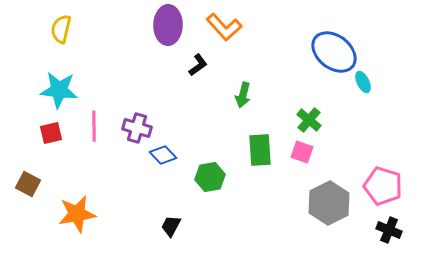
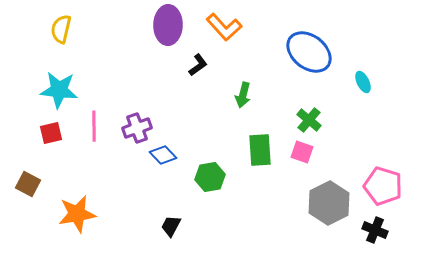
blue ellipse: moved 25 px left
purple cross: rotated 36 degrees counterclockwise
black cross: moved 14 px left
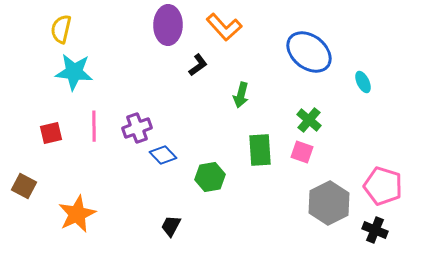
cyan star: moved 15 px right, 18 px up
green arrow: moved 2 px left
brown square: moved 4 px left, 2 px down
orange star: rotated 15 degrees counterclockwise
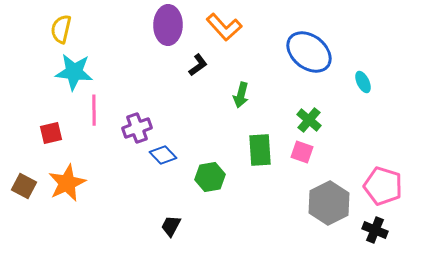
pink line: moved 16 px up
orange star: moved 10 px left, 31 px up
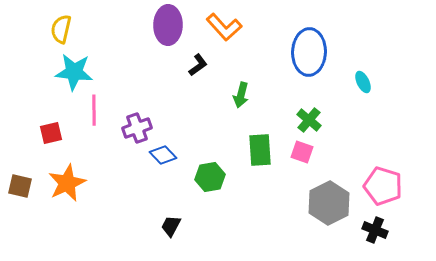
blue ellipse: rotated 54 degrees clockwise
brown square: moved 4 px left; rotated 15 degrees counterclockwise
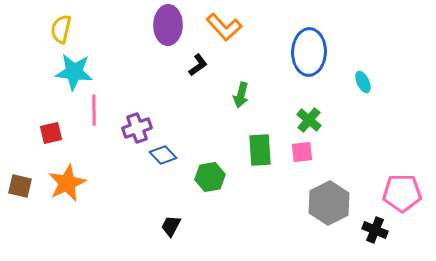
pink square: rotated 25 degrees counterclockwise
pink pentagon: moved 19 px right, 7 px down; rotated 18 degrees counterclockwise
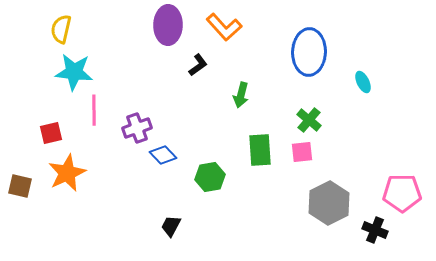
orange star: moved 10 px up
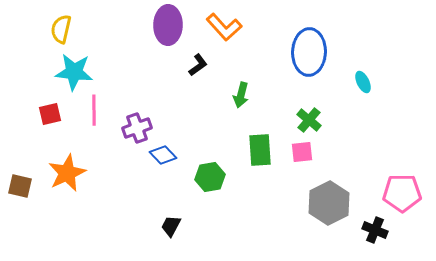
red square: moved 1 px left, 19 px up
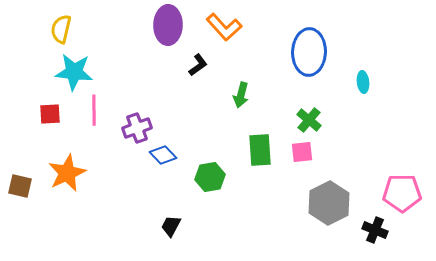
cyan ellipse: rotated 20 degrees clockwise
red square: rotated 10 degrees clockwise
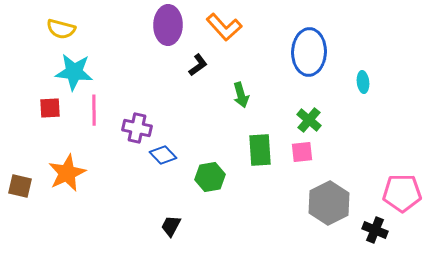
yellow semicircle: rotated 88 degrees counterclockwise
green arrow: rotated 30 degrees counterclockwise
red square: moved 6 px up
purple cross: rotated 32 degrees clockwise
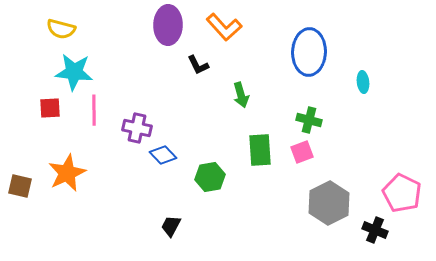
black L-shape: rotated 100 degrees clockwise
green cross: rotated 25 degrees counterclockwise
pink square: rotated 15 degrees counterclockwise
pink pentagon: rotated 27 degrees clockwise
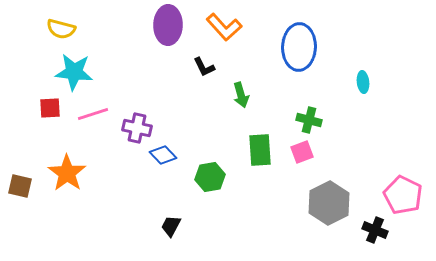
blue ellipse: moved 10 px left, 5 px up
black L-shape: moved 6 px right, 2 px down
pink line: moved 1 px left, 4 px down; rotated 72 degrees clockwise
orange star: rotated 12 degrees counterclockwise
pink pentagon: moved 1 px right, 2 px down
